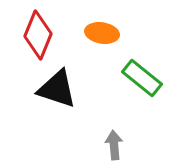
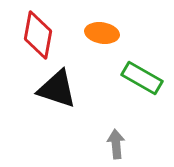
red diamond: rotated 12 degrees counterclockwise
green rectangle: rotated 9 degrees counterclockwise
gray arrow: moved 2 px right, 1 px up
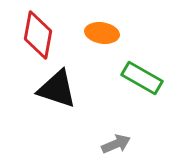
gray arrow: rotated 72 degrees clockwise
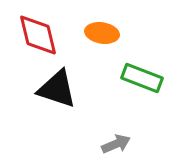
red diamond: rotated 24 degrees counterclockwise
green rectangle: rotated 9 degrees counterclockwise
